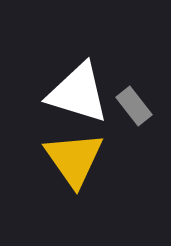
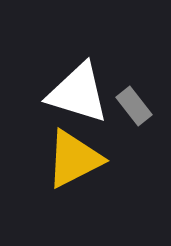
yellow triangle: rotated 38 degrees clockwise
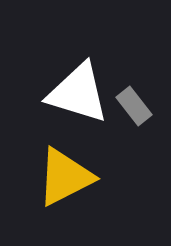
yellow triangle: moved 9 px left, 18 px down
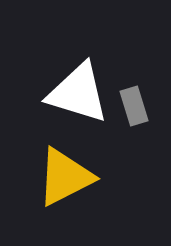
gray rectangle: rotated 21 degrees clockwise
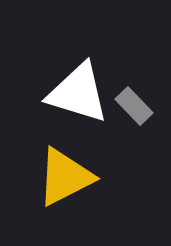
gray rectangle: rotated 27 degrees counterclockwise
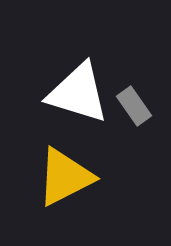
gray rectangle: rotated 9 degrees clockwise
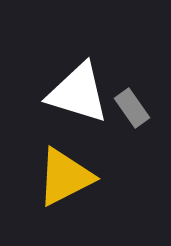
gray rectangle: moved 2 px left, 2 px down
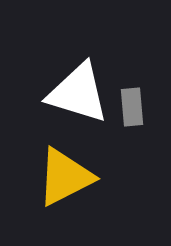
gray rectangle: moved 1 px up; rotated 30 degrees clockwise
